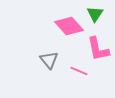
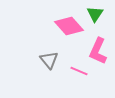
pink L-shape: moved 2 px down; rotated 36 degrees clockwise
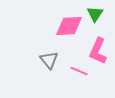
pink diamond: rotated 52 degrees counterclockwise
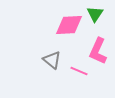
pink diamond: moved 1 px up
gray triangle: moved 3 px right; rotated 12 degrees counterclockwise
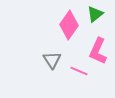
green triangle: rotated 18 degrees clockwise
pink diamond: rotated 52 degrees counterclockwise
gray triangle: rotated 18 degrees clockwise
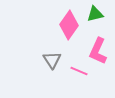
green triangle: rotated 24 degrees clockwise
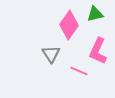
gray triangle: moved 1 px left, 6 px up
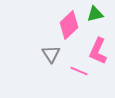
pink diamond: rotated 12 degrees clockwise
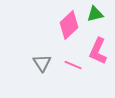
gray triangle: moved 9 px left, 9 px down
pink line: moved 6 px left, 6 px up
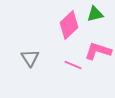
pink L-shape: rotated 84 degrees clockwise
gray triangle: moved 12 px left, 5 px up
